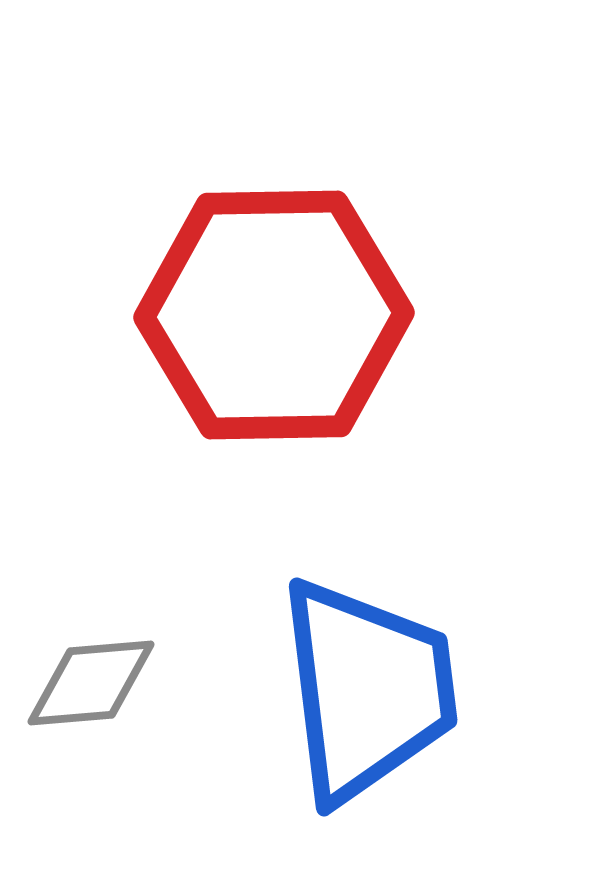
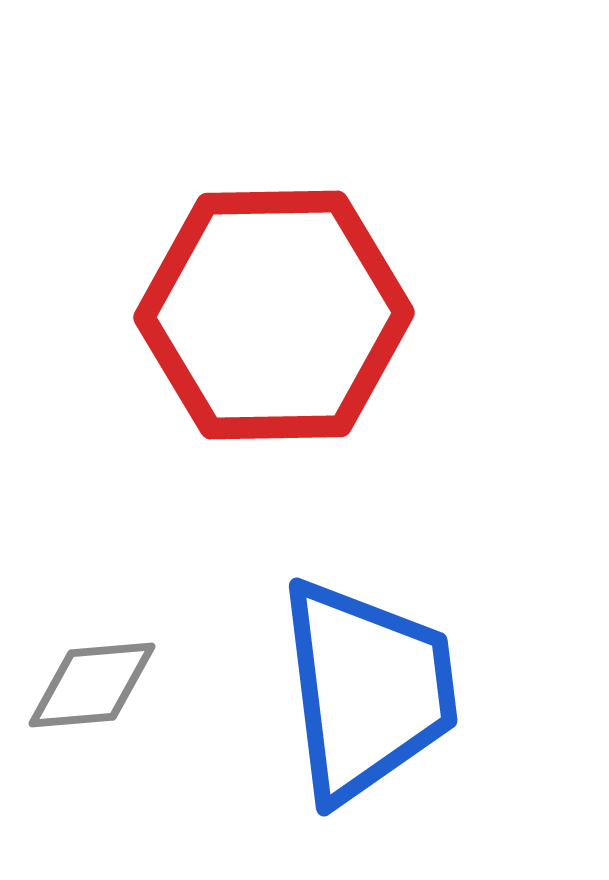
gray diamond: moved 1 px right, 2 px down
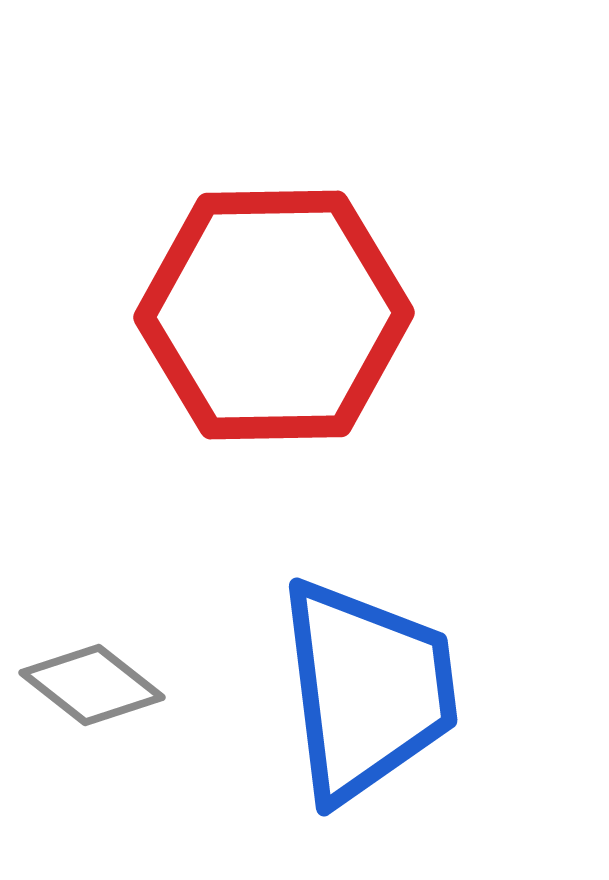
gray diamond: rotated 43 degrees clockwise
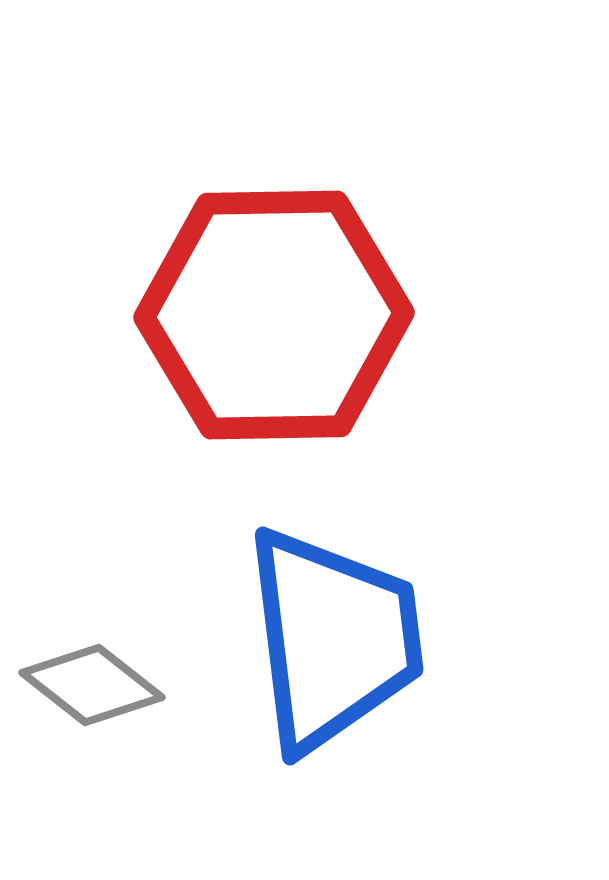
blue trapezoid: moved 34 px left, 51 px up
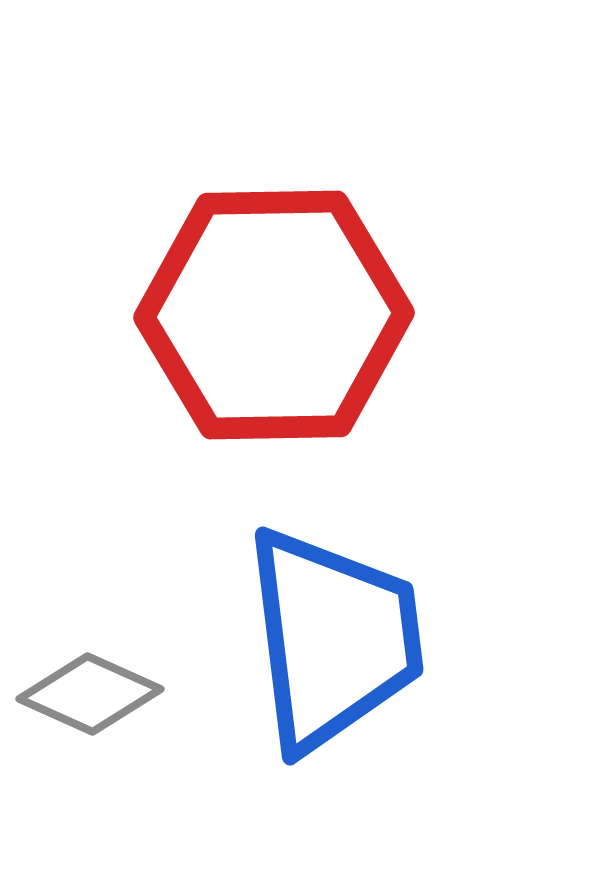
gray diamond: moved 2 px left, 9 px down; rotated 14 degrees counterclockwise
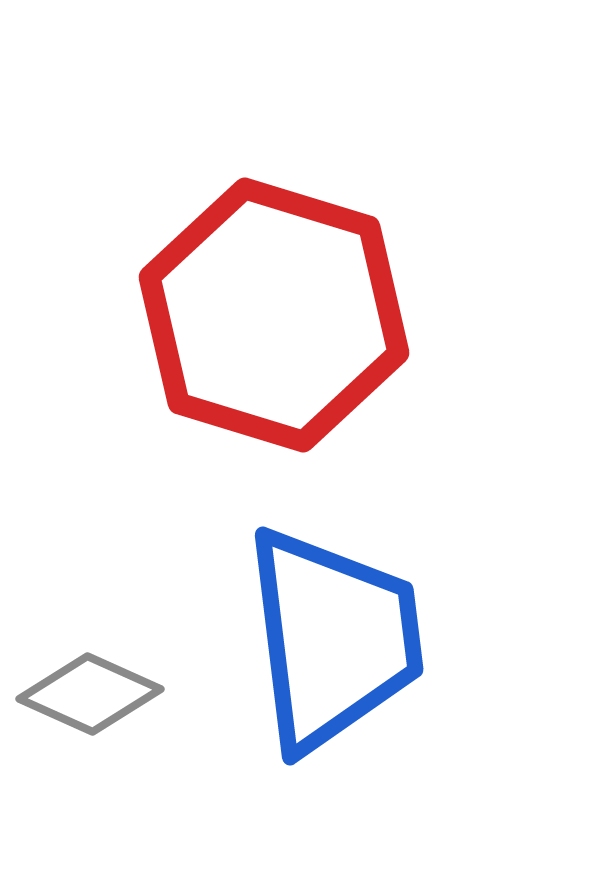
red hexagon: rotated 18 degrees clockwise
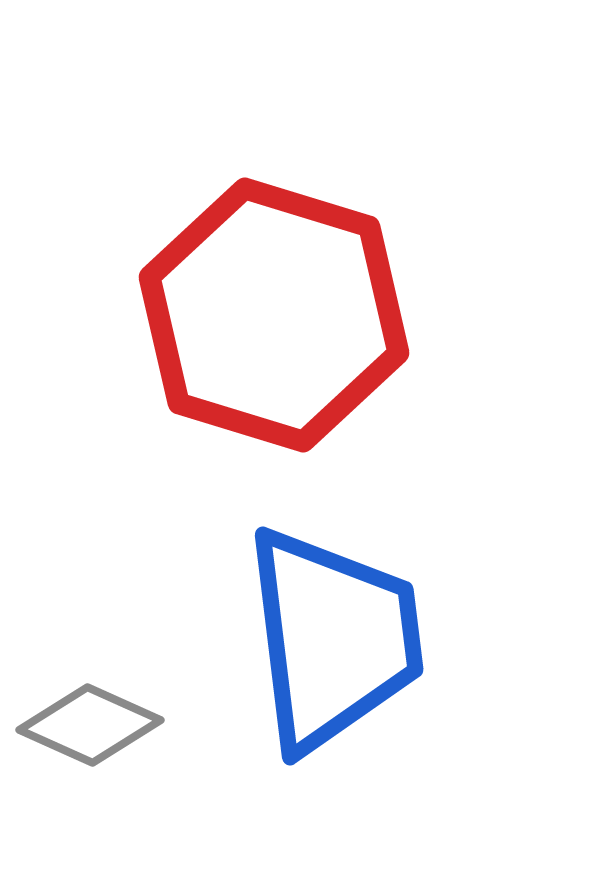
gray diamond: moved 31 px down
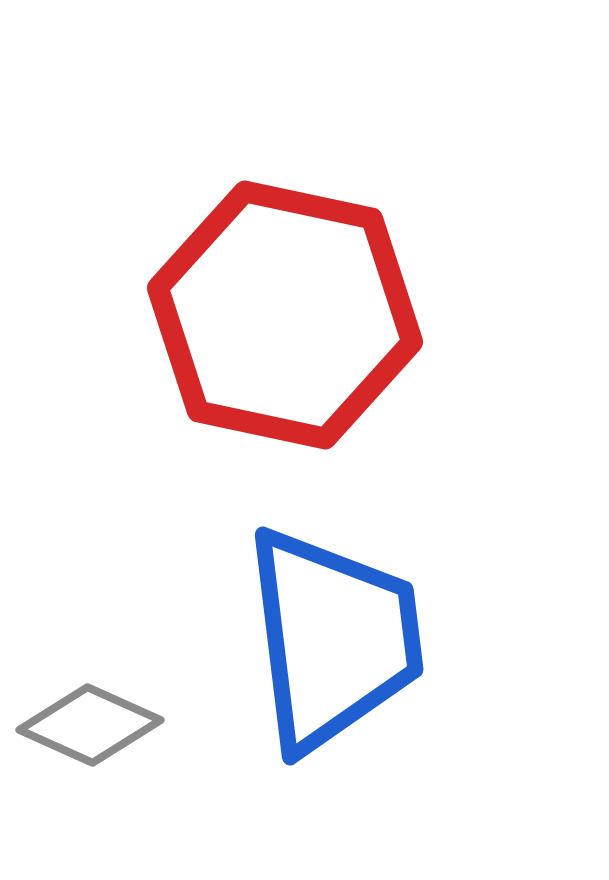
red hexagon: moved 11 px right; rotated 5 degrees counterclockwise
